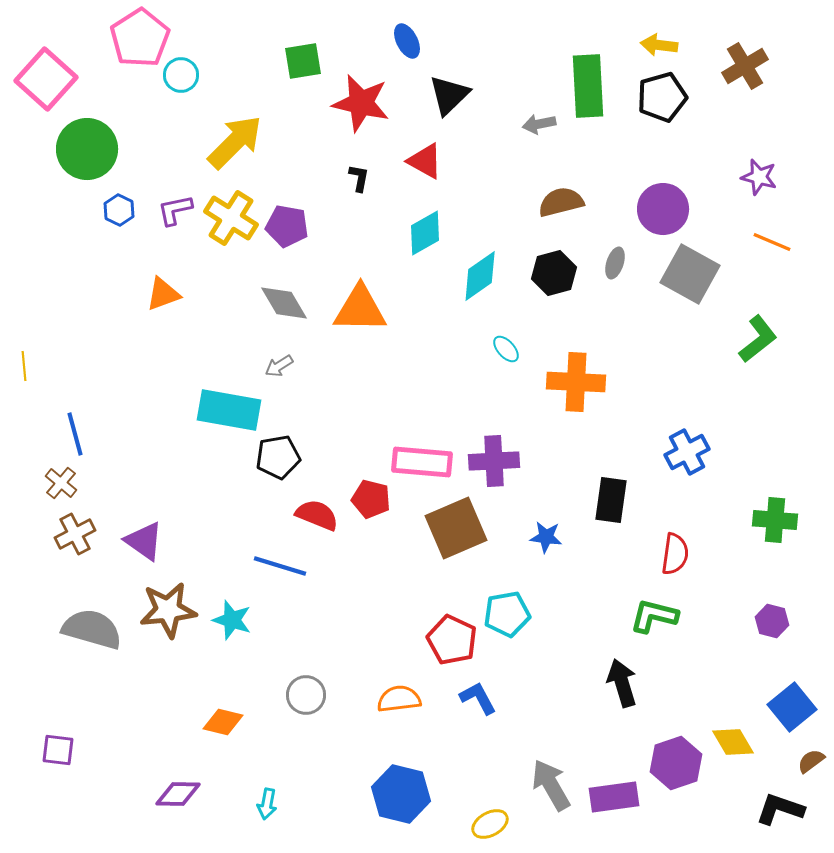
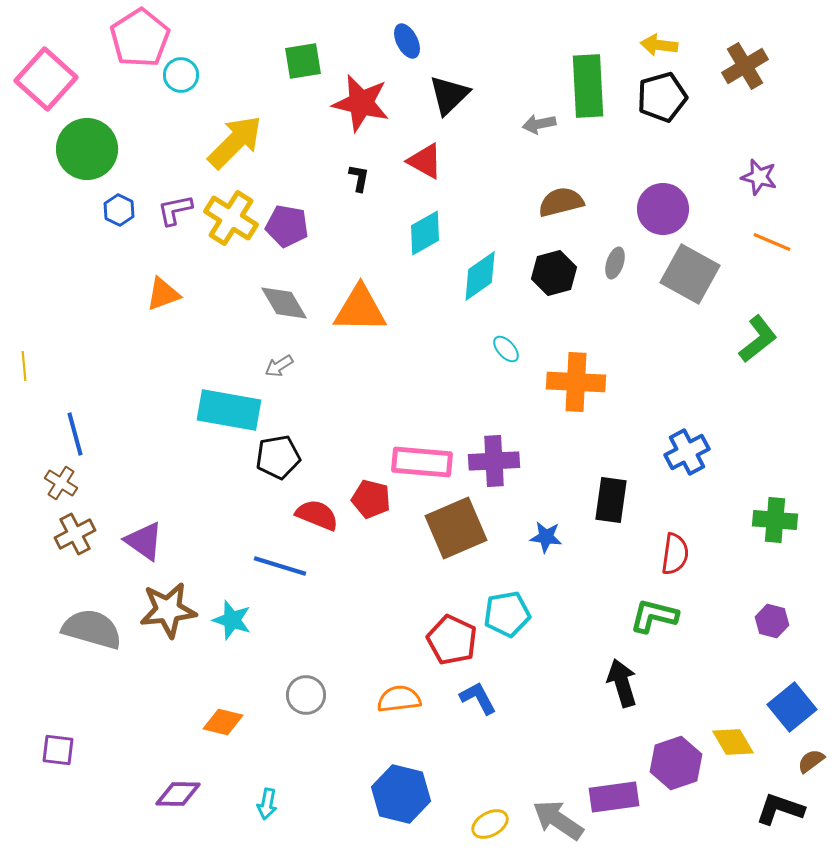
brown cross at (61, 483): rotated 8 degrees counterclockwise
gray arrow at (551, 785): moved 7 px right, 35 px down; rotated 26 degrees counterclockwise
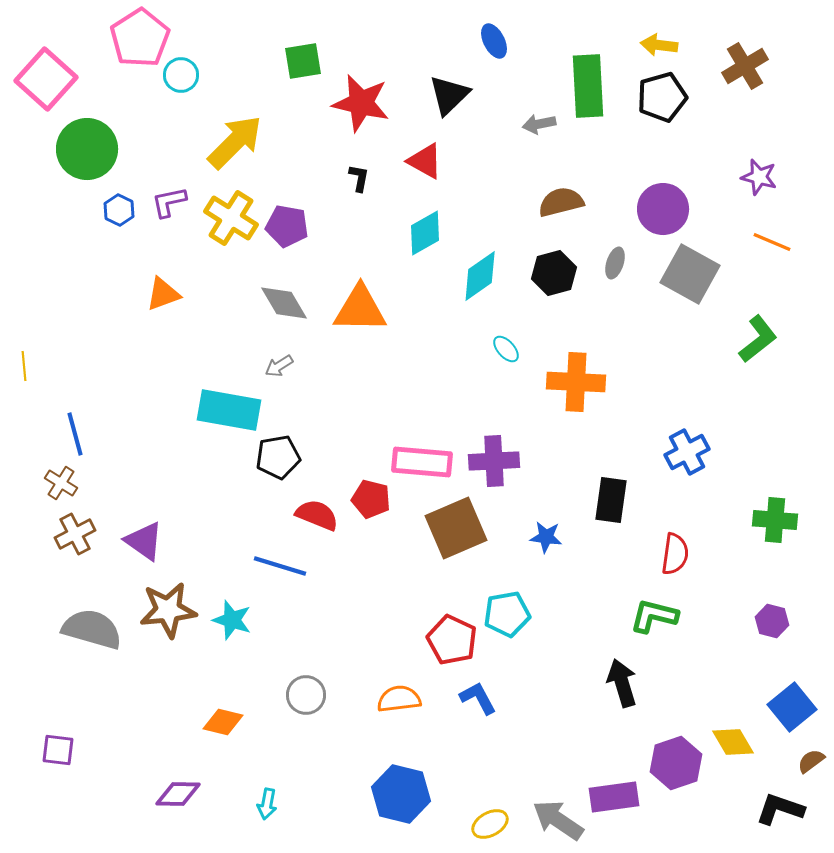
blue ellipse at (407, 41): moved 87 px right
purple L-shape at (175, 210): moved 6 px left, 8 px up
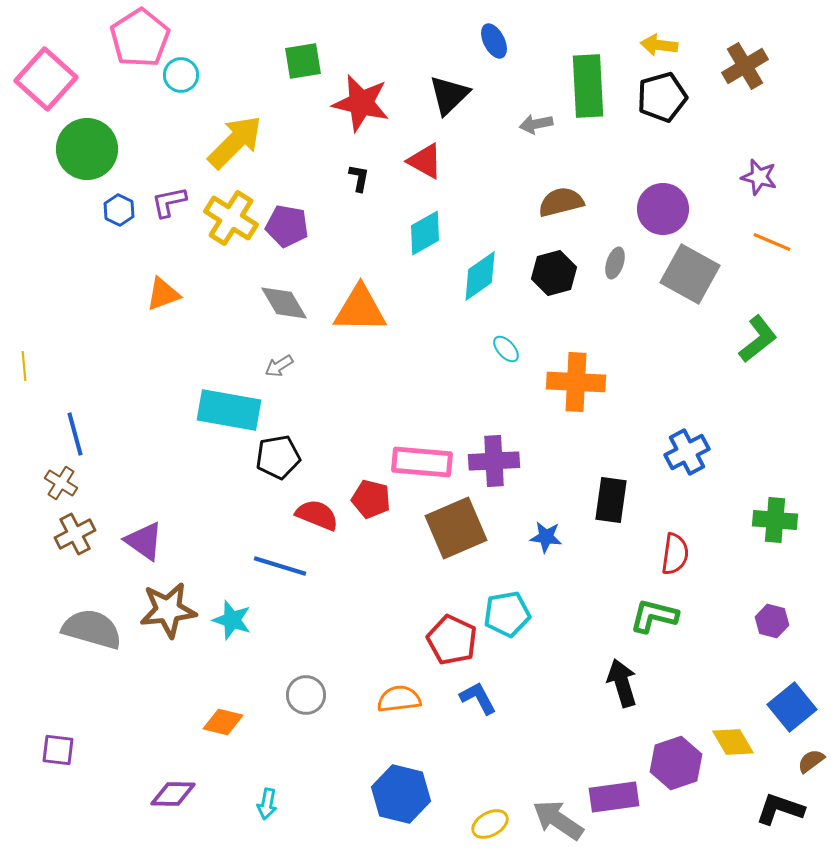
gray arrow at (539, 124): moved 3 px left
purple diamond at (178, 794): moved 5 px left
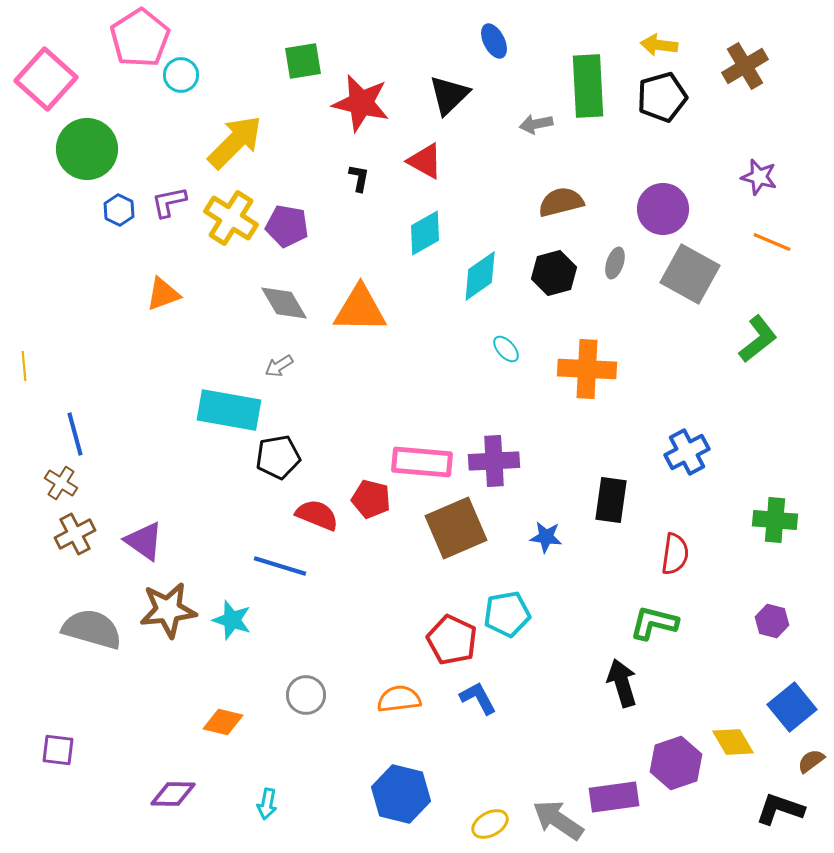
orange cross at (576, 382): moved 11 px right, 13 px up
green L-shape at (654, 616): moved 7 px down
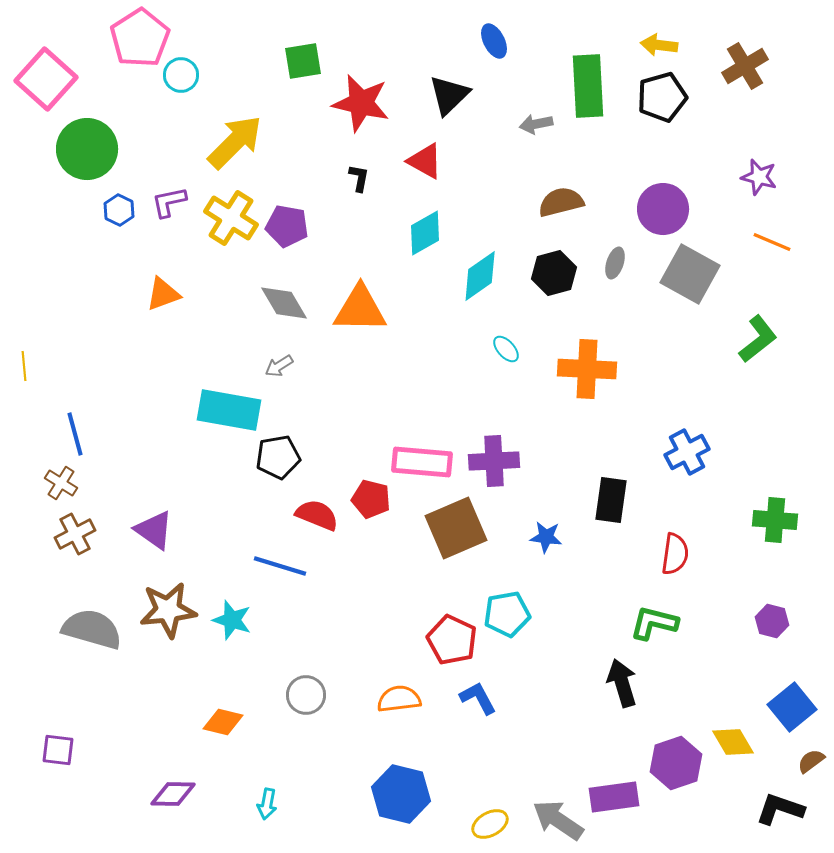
purple triangle at (144, 541): moved 10 px right, 11 px up
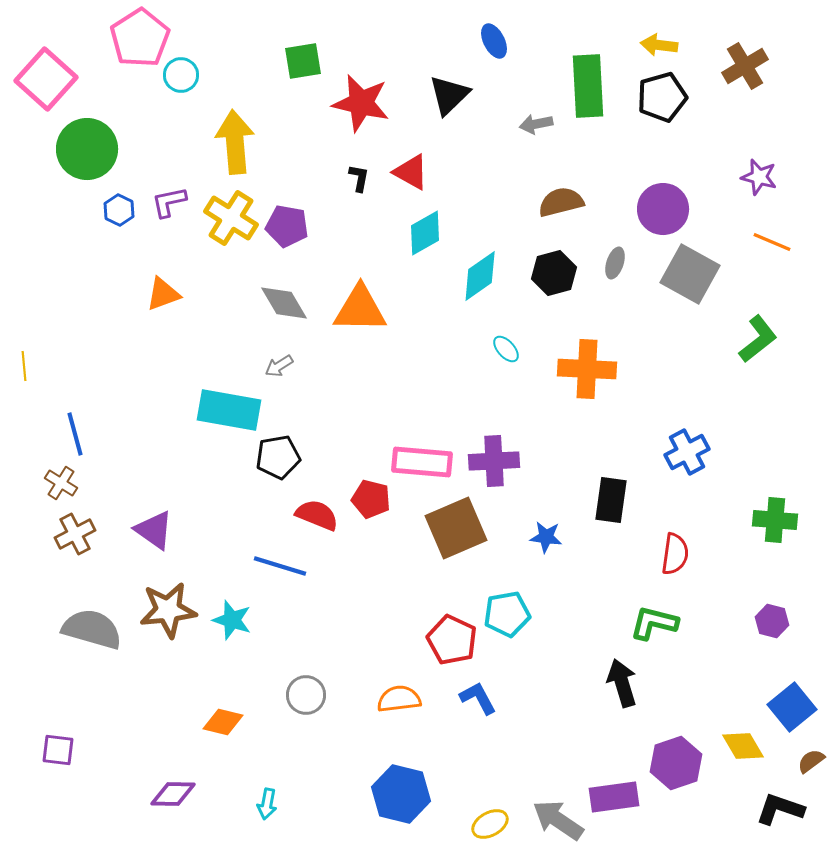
yellow arrow at (235, 142): rotated 50 degrees counterclockwise
red triangle at (425, 161): moved 14 px left, 11 px down
yellow diamond at (733, 742): moved 10 px right, 4 px down
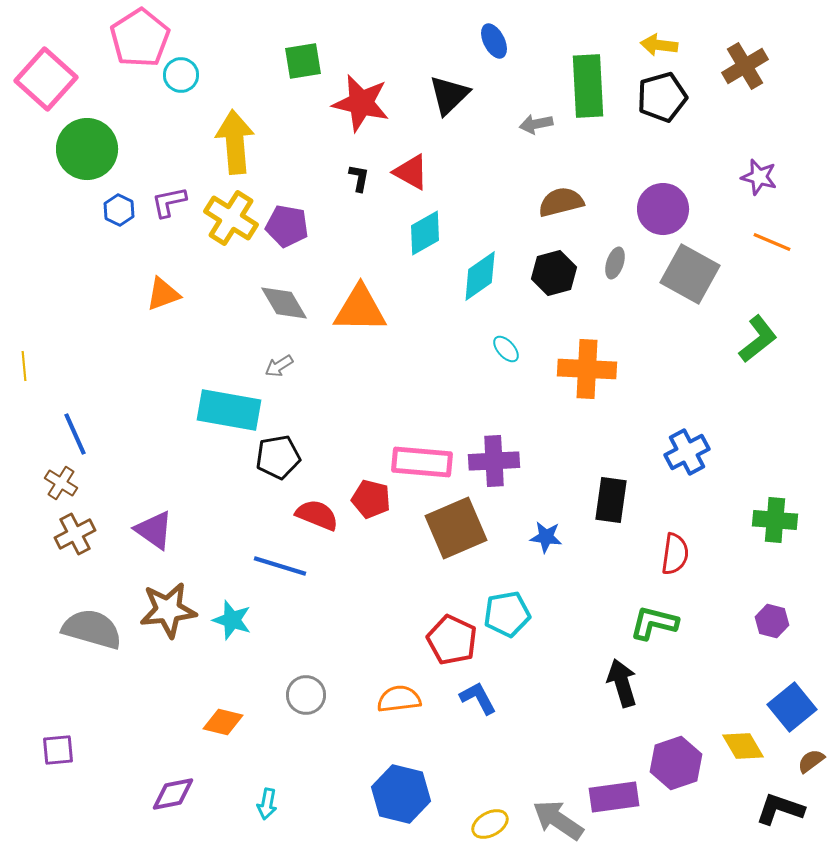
blue line at (75, 434): rotated 9 degrees counterclockwise
purple square at (58, 750): rotated 12 degrees counterclockwise
purple diamond at (173, 794): rotated 12 degrees counterclockwise
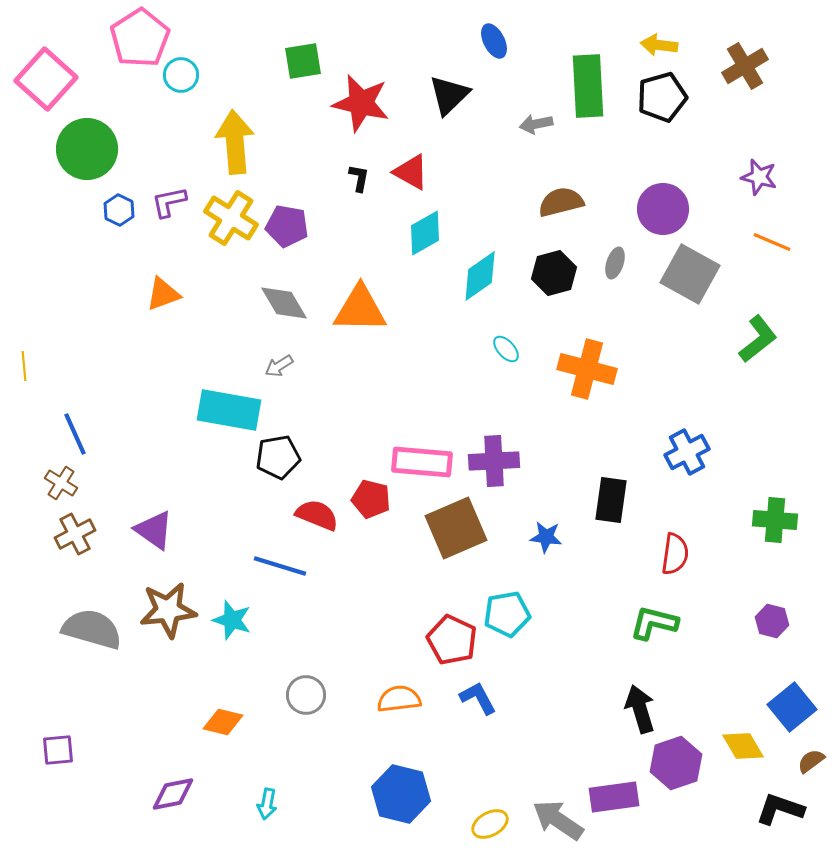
orange cross at (587, 369): rotated 12 degrees clockwise
black arrow at (622, 683): moved 18 px right, 26 px down
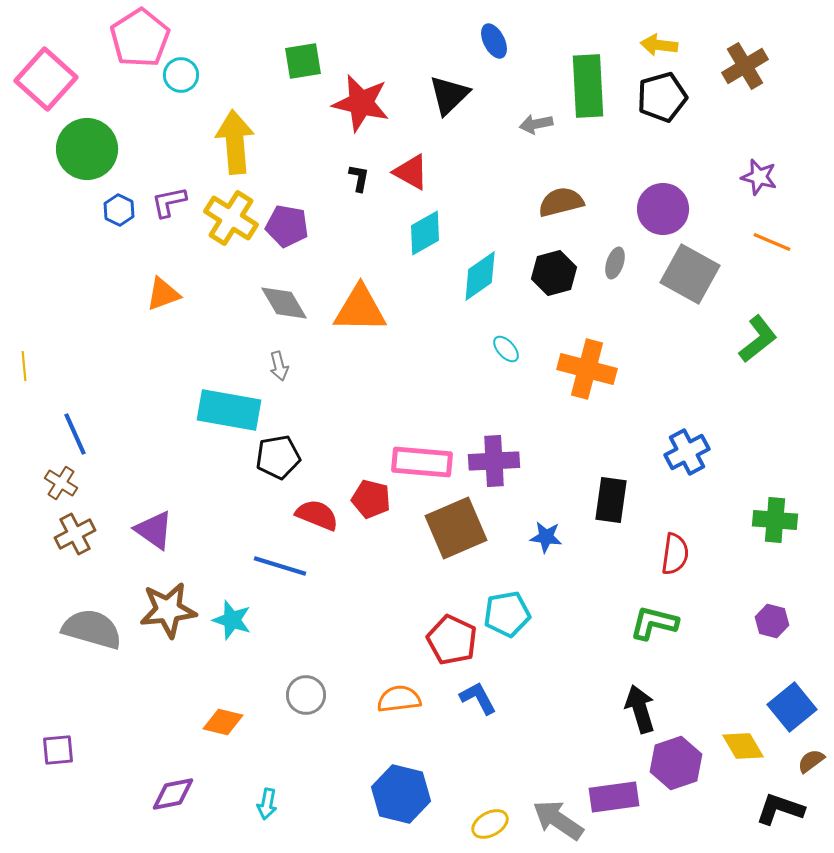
gray arrow at (279, 366): rotated 72 degrees counterclockwise
